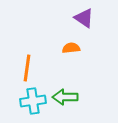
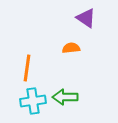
purple triangle: moved 2 px right
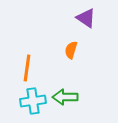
orange semicircle: moved 2 px down; rotated 66 degrees counterclockwise
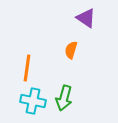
green arrow: moved 1 px left, 1 px down; rotated 75 degrees counterclockwise
cyan cross: rotated 20 degrees clockwise
